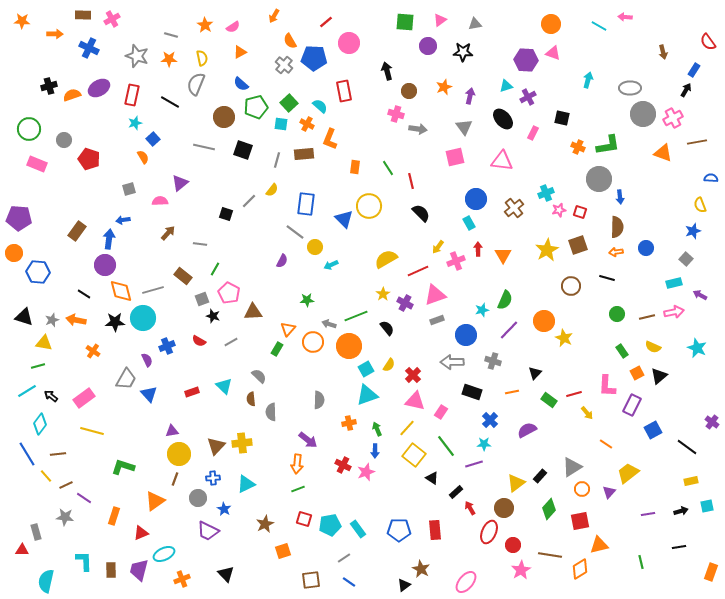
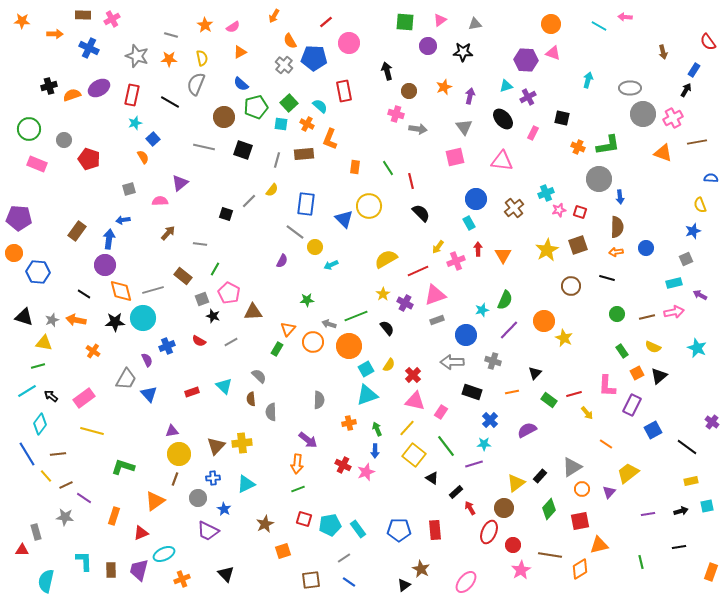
gray square at (686, 259): rotated 24 degrees clockwise
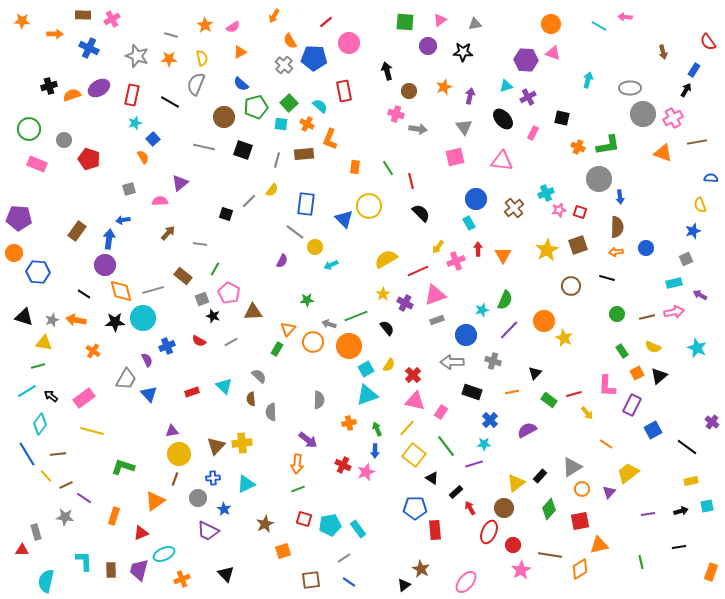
blue pentagon at (399, 530): moved 16 px right, 22 px up
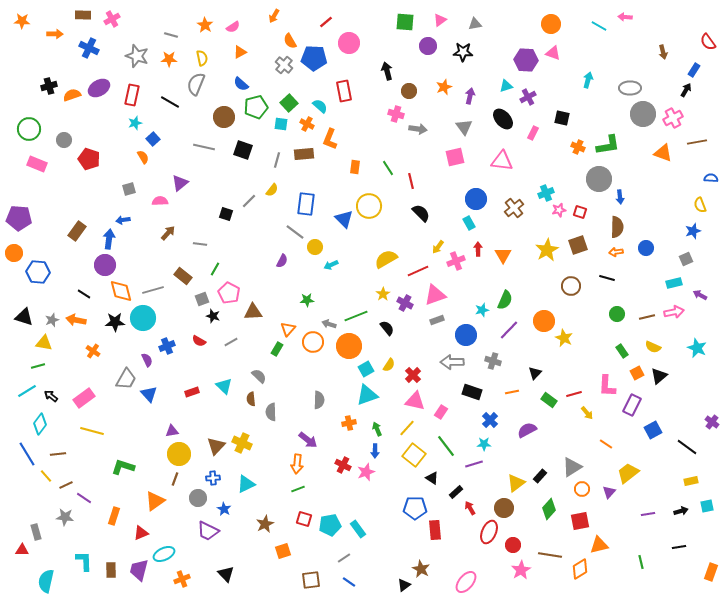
yellow cross at (242, 443): rotated 30 degrees clockwise
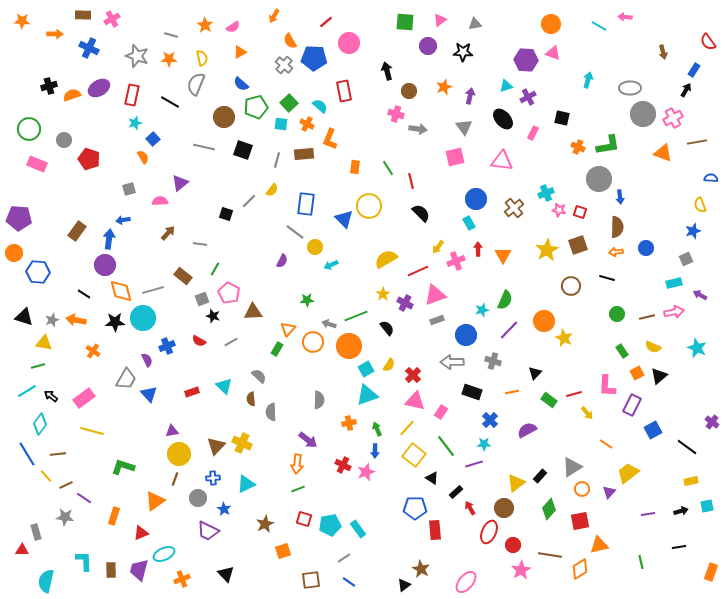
pink star at (559, 210): rotated 24 degrees clockwise
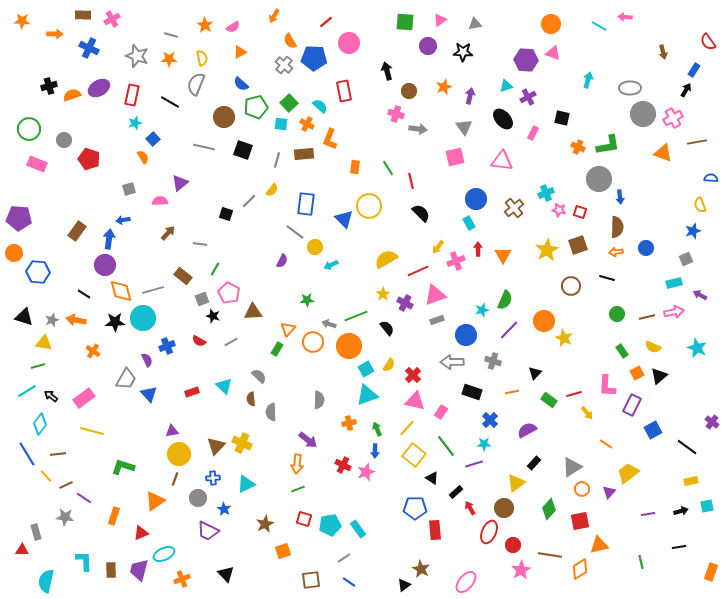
black rectangle at (540, 476): moved 6 px left, 13 px up
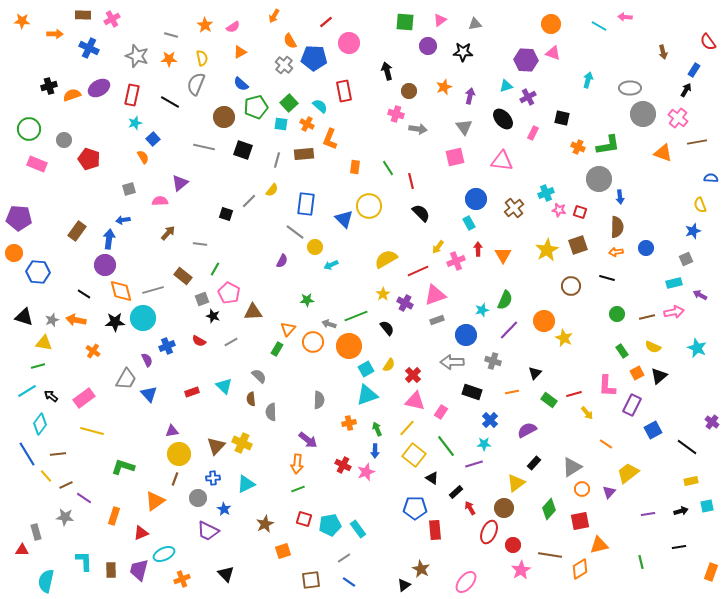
pink cross at (673, 118): moved 5 px right; rotated 24 degrees counterclockwise
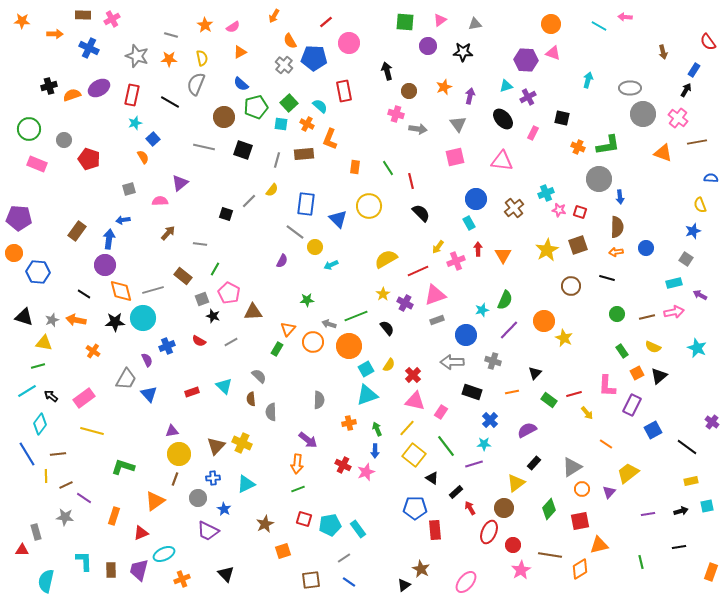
gray triangle at (464, 127): moved 6 px left, 3 px up
blue triangle at (344, 219): moved 6 px left
gray square at (686, 259): rotated 32 degrees counterclockwise
yellow line at (46, 476): rotated 40 degrees clockwise
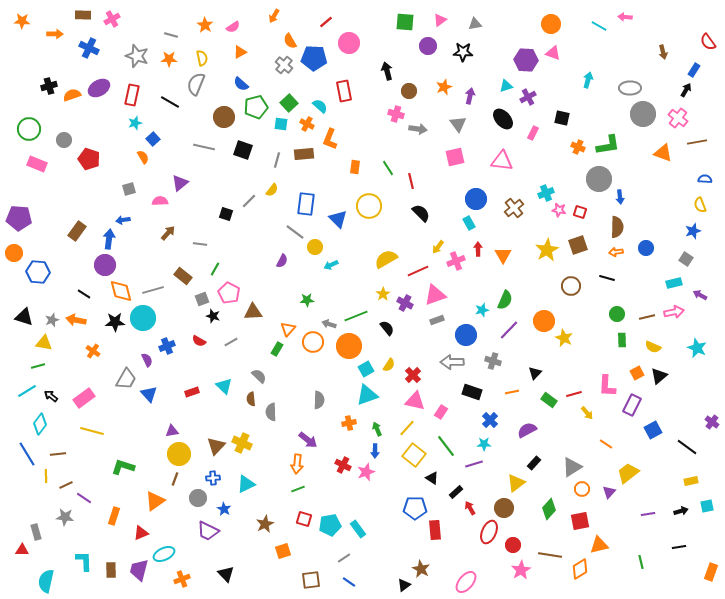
blue semicircle at (711, 178): moved 6 px left, 1 px down
green rectangle at (622, 351): moved 11 px up; rotated 32 degrees clockwise
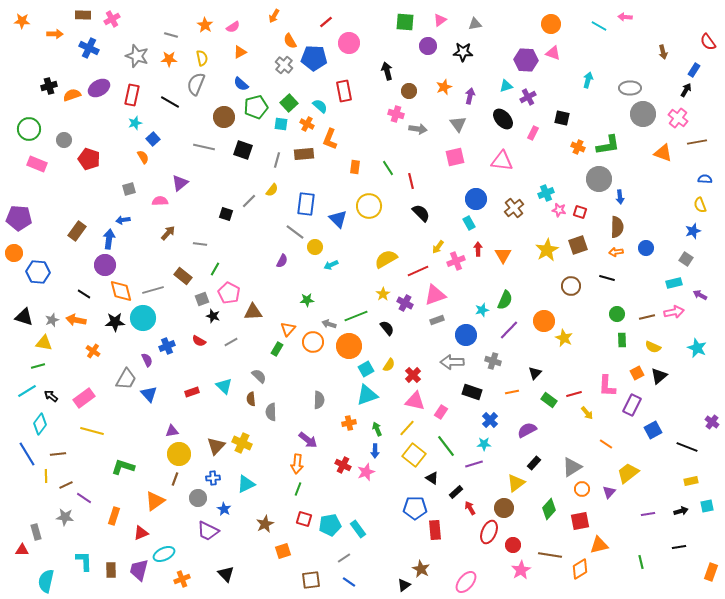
black line at (687, 447): rotated 15 degrees counterclockwise
green line at (298, 489): rotated 48 degrees counterclockwise
